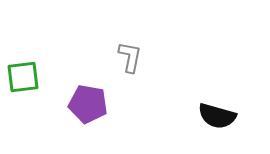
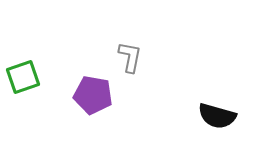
green square: rotated 12 degrees counterclockwise
purple pentagon: moved 5 px right, 9 px up
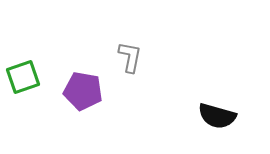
purple pentagon: moved 10 px left, 4 px up
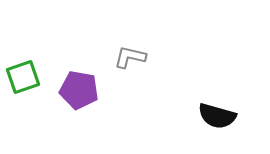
gray L-shape: rotated 88 degrees counterclockwise
purple pentagon: moved 4 px left, 1 px up
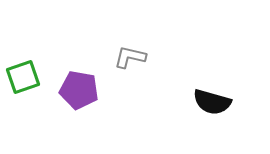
black semicircle: moved 5 px left, 14 px up
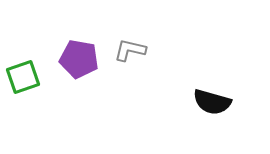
gray L-shape: moved 7 px up
purple pentagon: moved 31 px up
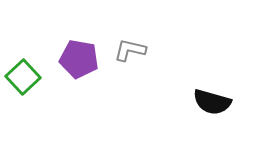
green square: rotated 24 degrees counterclockwise
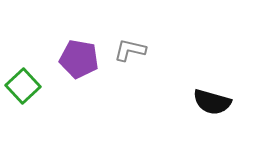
green square: moved 9 px down
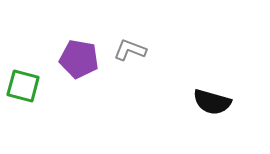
gray L-shape: rotated 8 degrees clockwise
green square: rotated 32 degrees counterclockwise
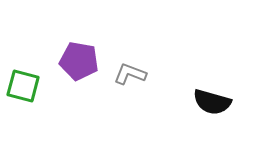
gray L-shape: moved 24 px down
purple pentagon: moved 2 px down
